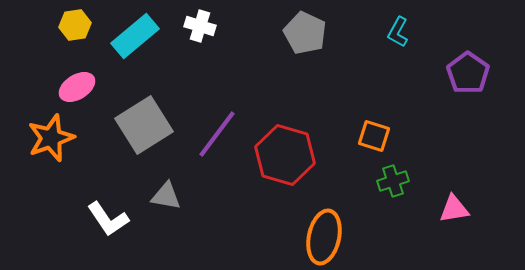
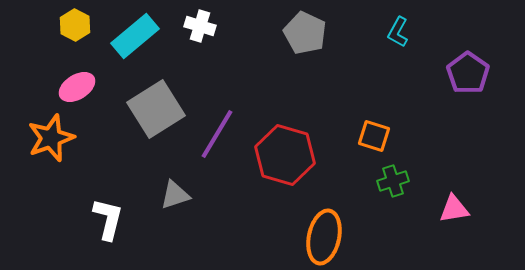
yellow hexagon: rotated 24 degrees counterclockwise
gray square: moved 12 px right, 16 px up
purple line: rotated 6 degrees counterclockwise
gray triangle: moved 9 px right, 1 px up; rotated 28 degrees counterclockwise
white L-shape: rotated 132 degrees counterclockwise
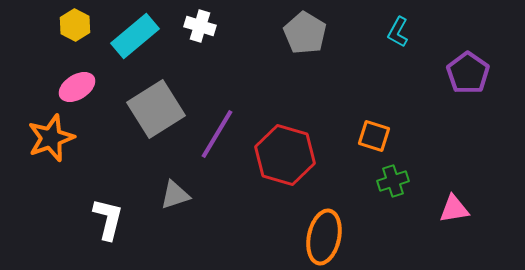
gray pentagon: rotated 6 degrees clockwise
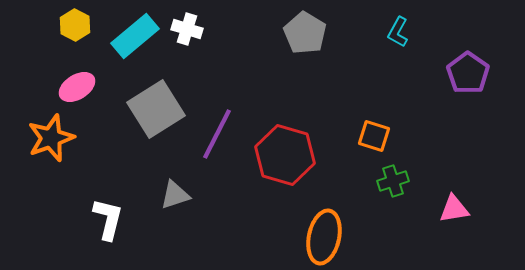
white cross: moved 13 px left, 3 px down
purple line: rotated 4 degrees counterclockwise
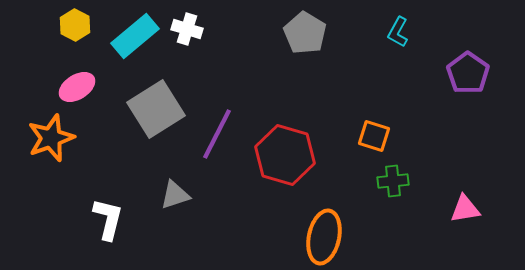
green cross: rotated 12 degrees clockwise
pink triangle: moved 11 px right
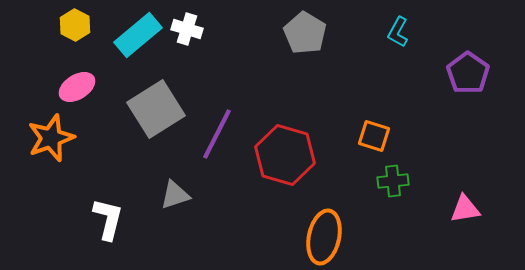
cyan rectangle: moved 3 px right, 1 px up
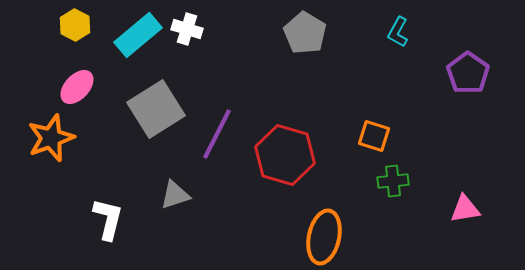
pink ellipse: rotated 15 degrees counterclockwise
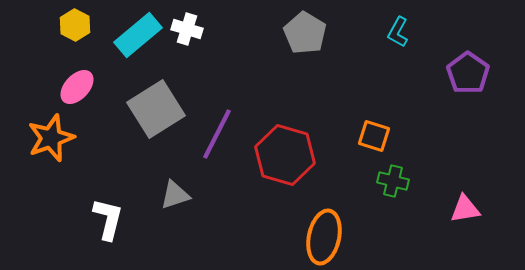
green cross: rotated 20 degrees clockwise
